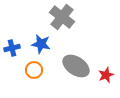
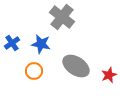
blue cross: moved 5 px up; rotated 21 degrees counterclockwise
orange circle: moved 1 px down
red star: moved 3 px right
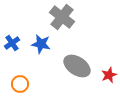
gray ellipse: moved 1 px right
orange circle: moved 14 px left, 13 px down
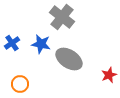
gray ellipse: moved 8 px left, 7 px up
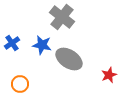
blue star: moved 1 px right, 1 px down
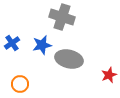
gray cross: rotated 20 degrees counterclockwise
blue star: rotated 24 degrees counterclockwise
gray ellipse: rotated 20 degrees counterclockwise
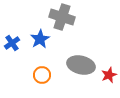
blue star: moved 2 px left, 6 px up; rotated 18 degrees counterclockwise
gray ellipse: moved 12 px right, 6 px down
orange circle: moved 22 px right, 9 px up
